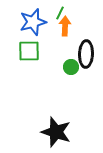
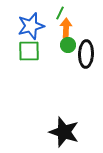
blue star: moved 2 px left, 4 px down
orange arrow: moved 1 px right, 2 px down
green circle: moved 3 px left, 22 px up
black star: moved 8 px right
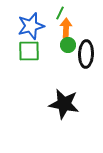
black star: moved 28 px up; rotated 8 degrees counterclockwise
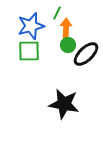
green line: moved 3 px left
black ellipse: rotated 44 degrees clockwise
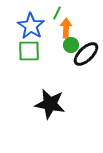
blue star: rotated 24 degrees counterclockwise
green circle: moved 3 px right
black star: moved 14 px left
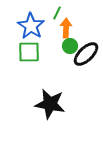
green circle: moved 1 px left, 1 px down
green square: moved 1 px down
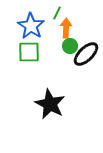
black star: rotated 16 degrees clockwise
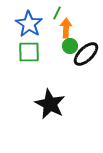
blue star: moved 2 px left, 2 px up
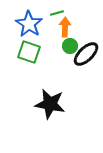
green line: rotated 48 degrees clockwise
orange arrow: moved 1 px left, 1 px up
green square: rotated 20 degrees clockwise
black star: rotated 16 degrees counterclockwise
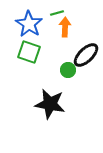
green circle: moved 2 px left, 24 px down
black ellipse: moved 1 px down
